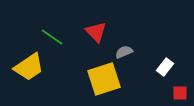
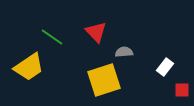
gray semicircle: rotated 18 degrees clockwise
yellow square: moved 1 px down
red square: moved 2 px right, 3 px up
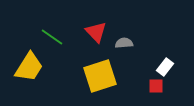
gray semicircle: moved 9 px up
yellow trapezoid: rotated 24 degrees counterclockwise
yellow square: moved 4 px left, 4 px up
red square: moved 26 px left, 4 px up
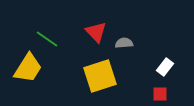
green line: moved 5 px left, 2 px down
yellow trapezoid: moved 1 px left, 1 px down
red square: moved 4 px right, 8 px down
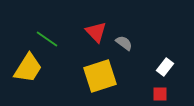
gray semicircle: rotated 42 degrees clockwise
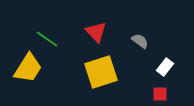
gray semicircle: moved 16 px right, 2 px up
yellow square: moved 1 px right, 4 px up
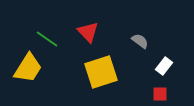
red triangle: moved 8 px left
white rectangle: moved 1 px left, 1 px up
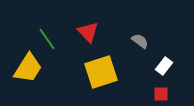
green line: rotated 20 degrees clockwise
red square: moved 1 px right
